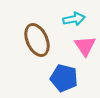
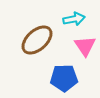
brown ellipse: rotated 72 degrees clockwise
blue pentagon: rotated 16 degrees counterclockwise
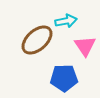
cyan arrow: moved 8 px left, 2 px down
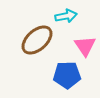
cyan arrow: moved 5 px up
blue pentagon: moved 3 px right, 3 px up
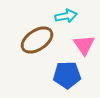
brown ellipse: rotated 8 degrees clockwise
pink triangle: moved 1 px left, 1 px up
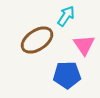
cyan arrow: rotated 45 degrees counterclockwise
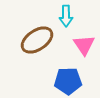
cyan arrow: rotated 145 degrees clockwise
blue pentagon: moved 1 px right, 6 px down
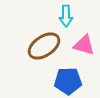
brown ellipse: moved 7 px right, 6 px down
pink triangle: rotated 40 degrees counterclockwise
